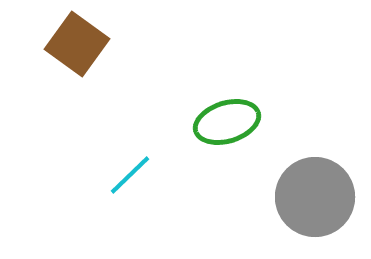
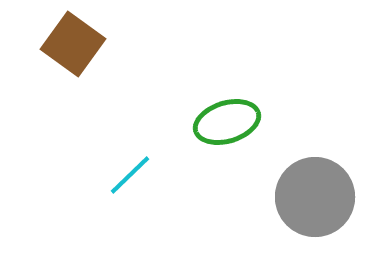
brown square: moved 4 px left
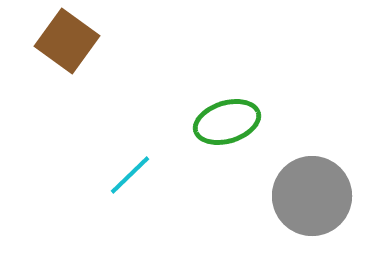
brown square: moved 6 px left, 3 px up
gray circle: moved 3 px left, 1 px up
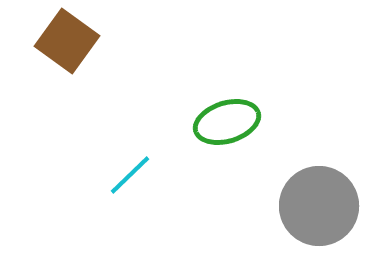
gray circle: moved 7 px right, 10 px down
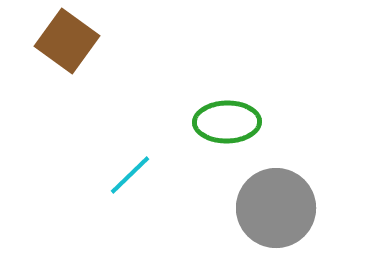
green ellipse: rotated 16 degrees clockwise
gray circle: moved 43 px left, 2 px down
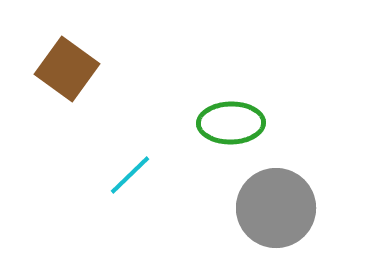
brown square: moved 28 px down
green ellipse: moved 4 px right, 1 px down
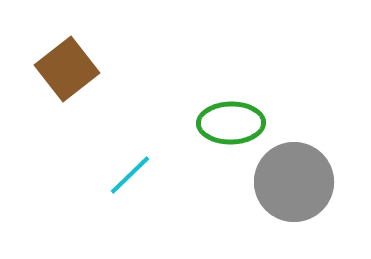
brown square: rotated 16 degrees clockwise
gray circle: moved 18 px right, 26 px up
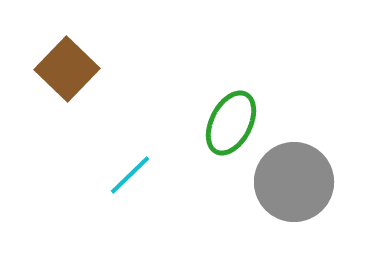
brown square: rotated 8 degrees counterclockwise
green ellipse: rotated 62 degrees counterclockwise
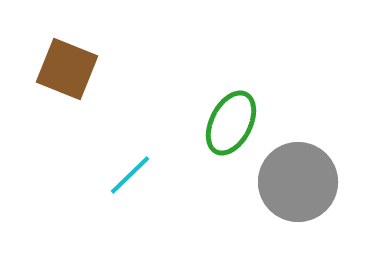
brown square: rotated 22 degrees counterclockwise
gray circle: moved 4 px right
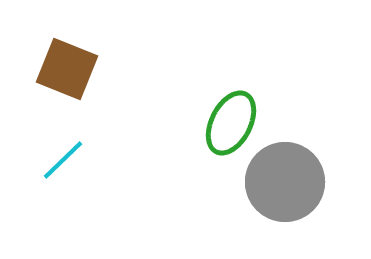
cyan line: moved 67 px left, 15 px up
gray circle: moved 13 px left
